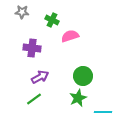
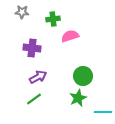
green cross: moved 1 px right, 1 px up; rotated 32 degrees counterclockwise
purple arrow: moved 2 px left
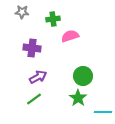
green star: rotated 12 degrees counterclockwise
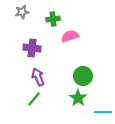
gray star: rotated 16 degrees counterclockwise
purple arrow: rotated 84 degrees counterclockwise
green line: rotated 14 degrees counterclockwise
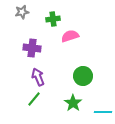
green star: moved 5 px left, 5 px down
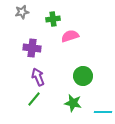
green star: rotated 24 degrees counterclockwise
